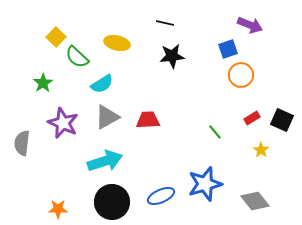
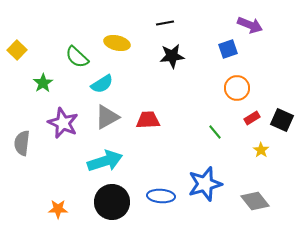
black line: rotated 24 degrees counterclockwise
yellow square: moved 39 px left, 13 px down
orange circle: moved 4 px left, 13 px down
blue ellipse: rotated 28 degrees clockwise
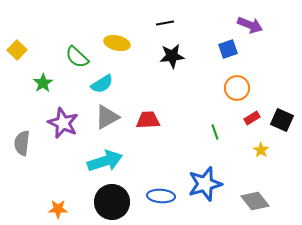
green line: rotated 21 degrees clockwise
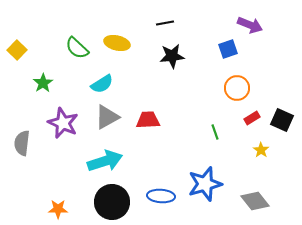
green semicircle: moved 9 px up
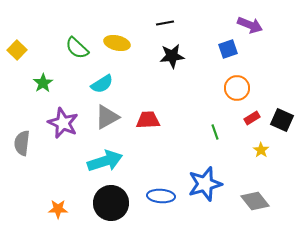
black circle: moved 1 px left, 1 px down
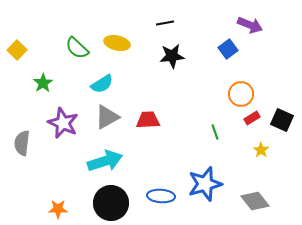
blue square: rotated 18 degrees counterclockwise
orange circle: moved 4 px right, 6 px down
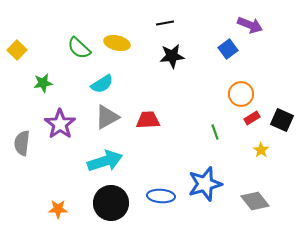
green semicircle: moved 2 px right
green star: rotated 24 degrees clockwise
purple star: moved 3 px left, 1 px down; rotated 12 degrees clockwise
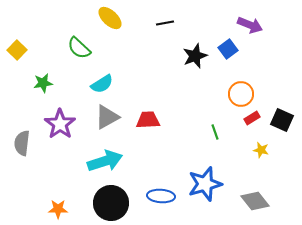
yellow ellipse: moved 7 px left, 25 px up; rotated 30 degrees clockwise
black star: moved 23 px right; rotated 15 degrees counterclockwise
yellow star: rotated 21 degrees counterclockwise
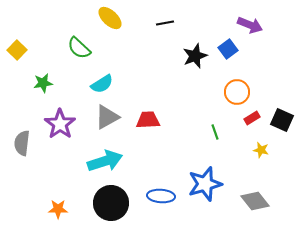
orange circle: moved 4 px left, 2 px up
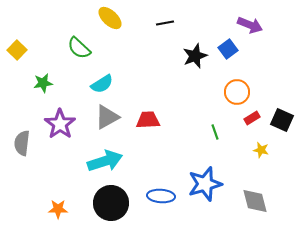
gray diamond: rotated 24 degrees clockwise
